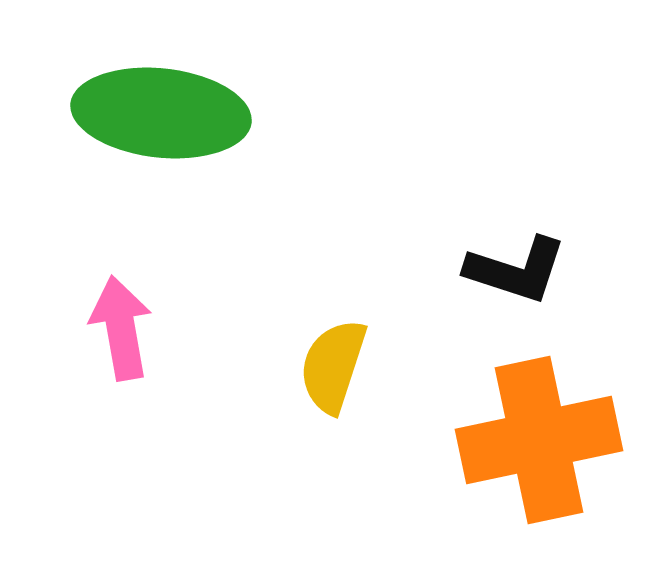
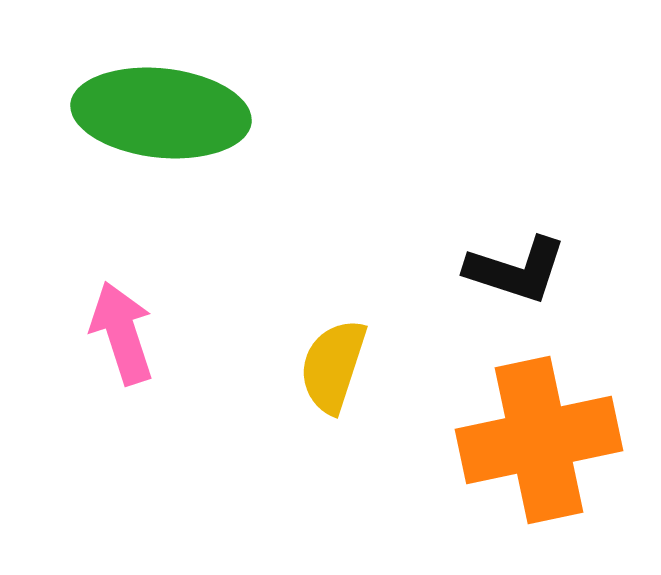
pink arrow: moved 1 px right, 5 px down; rotated 8 degrees counterclockwise
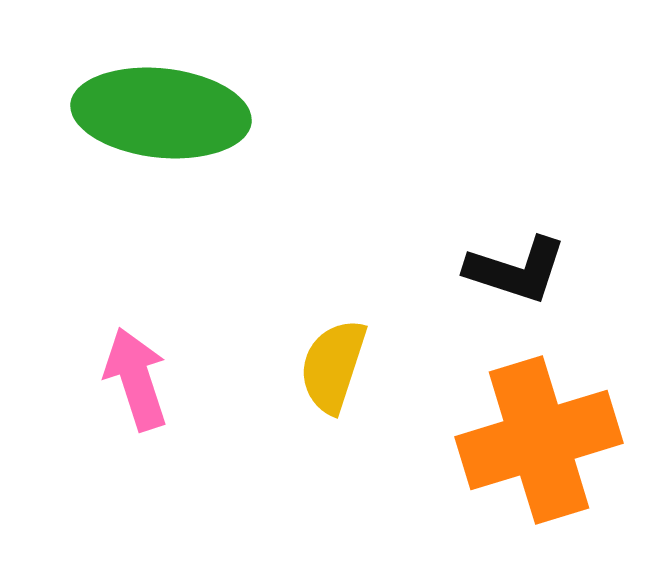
pink arrow: moved 14 px right, 46 px down
orange cross: rotated 5 degrees counterclockwise
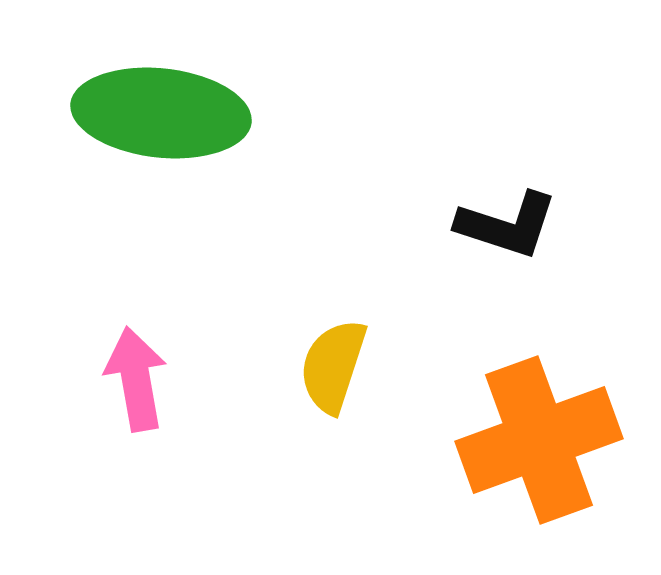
black L-shape: moved 9 px left, 45 px up
pink arrow: rotated 8 degrees clockwise
orange cross: rotated 3 degrees counterclockwise
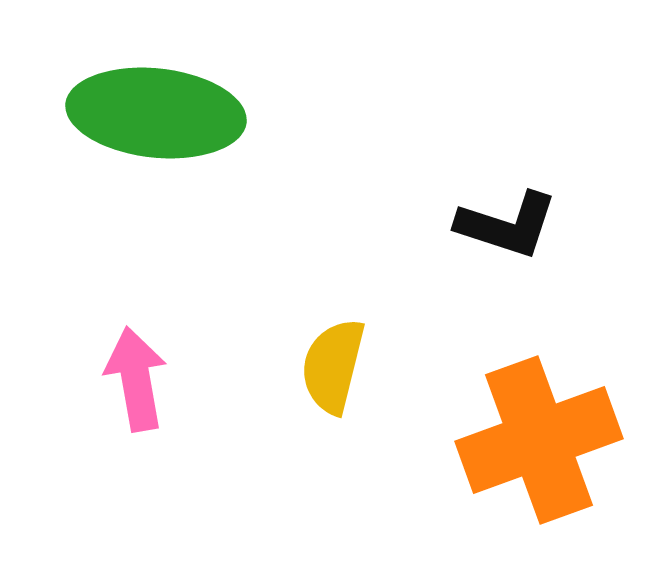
green ellipse: moved 5 px left
yellow semicircle: rotated 4 degrees counterclockwise
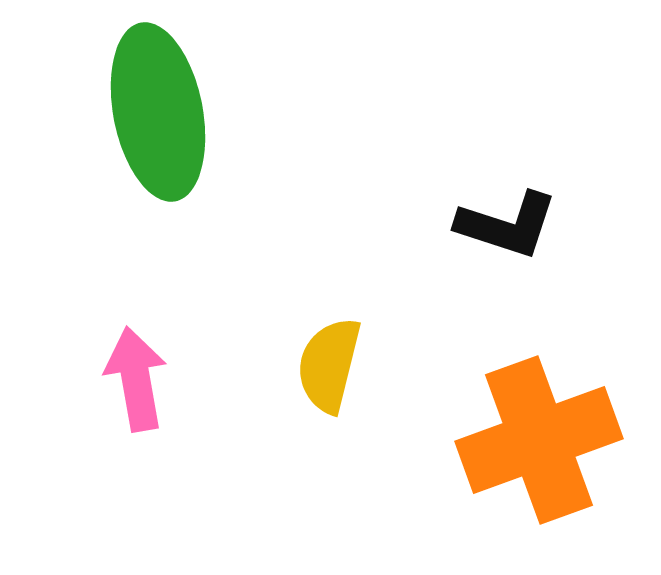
green ellipse: moved 2 px right, 1 px up; rotated 73 degrees clockwise
yellow semicircle: moved 4 px left, 1 px up
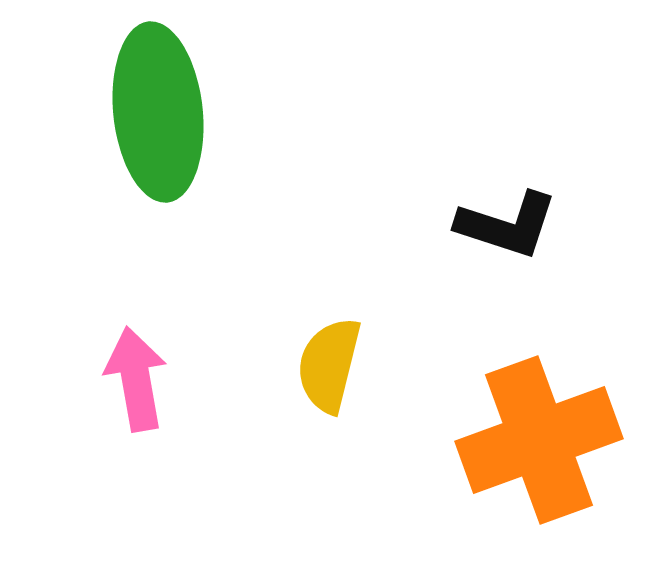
green ellipse: rotated 5 degrees clockwise
